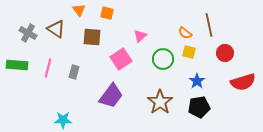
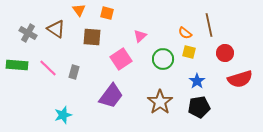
pink line: rotated 60 degrees counterclockwise
red semicircle: moved 3 px left, 3 px up
cyan star: moved 5 px up; rotated 18 degrees counterclockwise
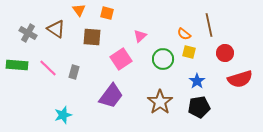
orange semicircle: moved 1 px left, 1 px down
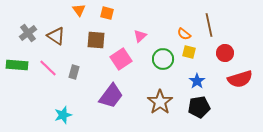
brown triangle: moved 7 px down
gray cross: rotated 24 degrees clockwise
brown square: moved 4 px right, 3 px down
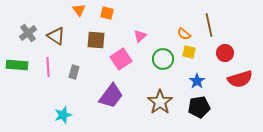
pink line: moved 1 px up; rotated 42 degrees clockwise
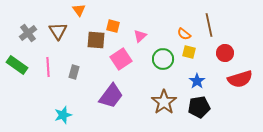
orange square: moved 6 px right, 13 px down
brown triangle: moved 2 px right, 5 px up; rotated 24 degrees clockwise
green rectangle: rotated 30 degrees clockwise
brown star: moved 4 px right
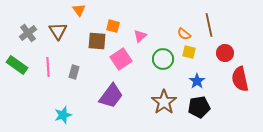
brown square: moved 1 px right, 1 px down
red semicircle: rotated 95 degrees clockwise
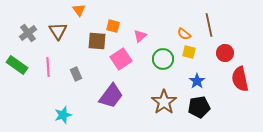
gray rectangle: moved 2 px right, 2 px down; rotated 40 degrees counterclockwise
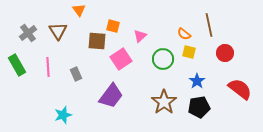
green rectangle: rotated 25 degrees clockwise
red semicircle: moved 10 px down; rotated 140 degrees clockwise
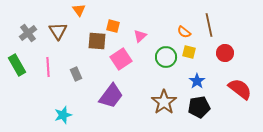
orange semicircle: moved 2 px up
green circle: moved 3 px right, 2 px up
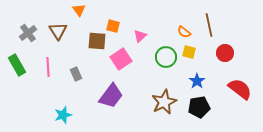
brown star: rotated 10 degrees clockwise
